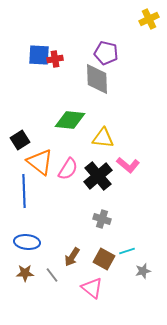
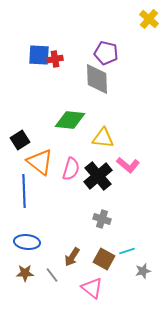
yellow cross: rotated 24 degrees counterclockwise
pink semicircle: moved 3 px right; rotated 15 degrees counterclockwise
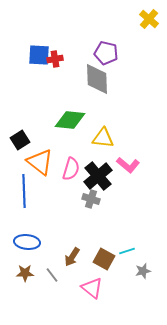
gray cross: moved 11 px left, 20 px up
